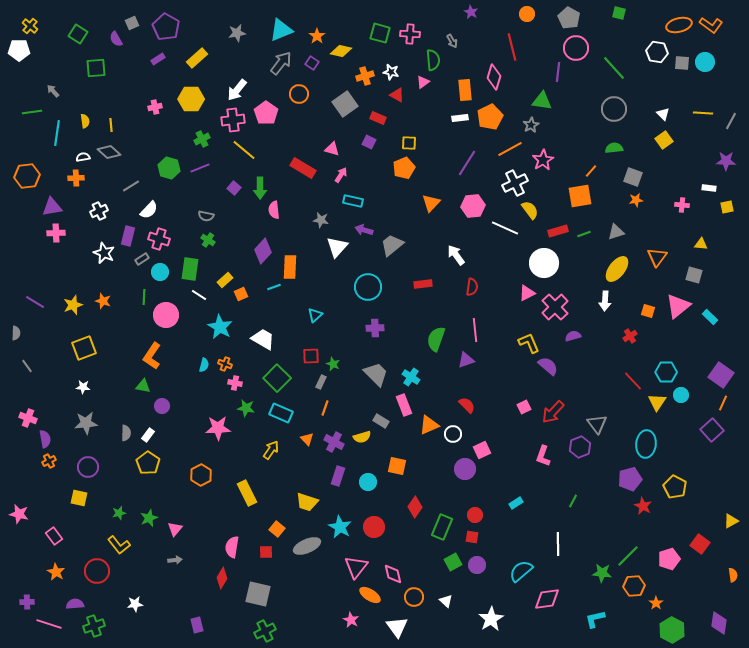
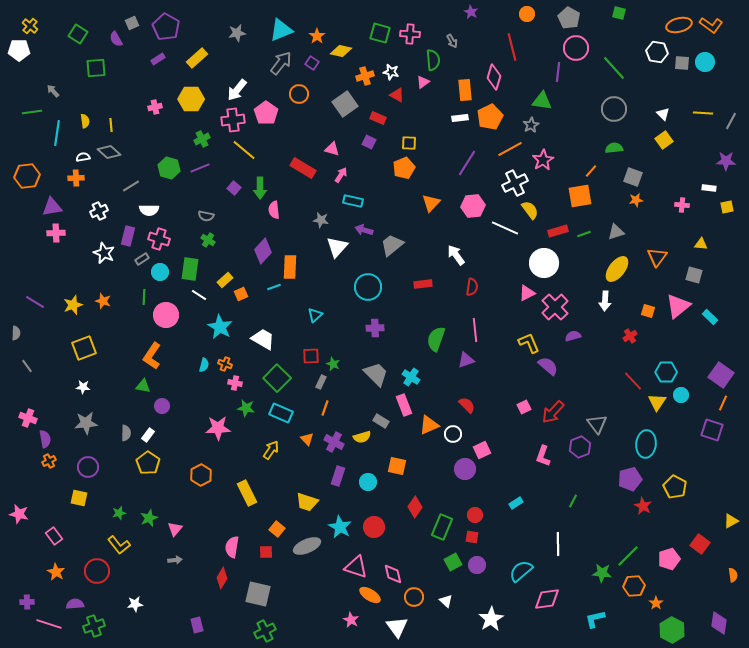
white semicircle at (149, 210): rotated 48 degrees clockwise
purple square at (712, 430): rotated 30 degrees counterclockwise
pink triangle at (356, 567): rotated 50 degrees counterclockwise
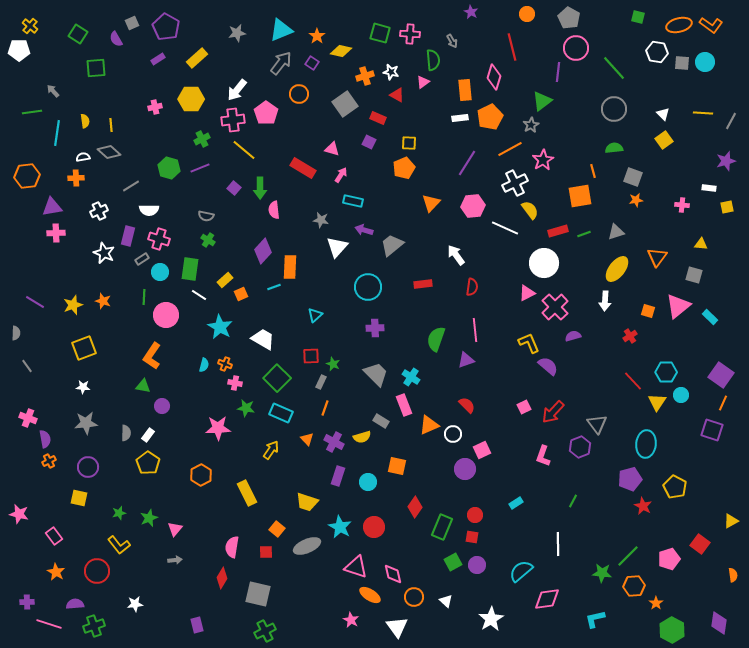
green square at (619, 13): moved 19 px right, 4 px down
green triangle at (542, 101): rotated 45 degrees counterclockwise
purple star at (726, 161): rotated 18 degrees counterclockwise
orange line at (591, 171): moved 2 px right; rotated 56 degrees counterclockwise
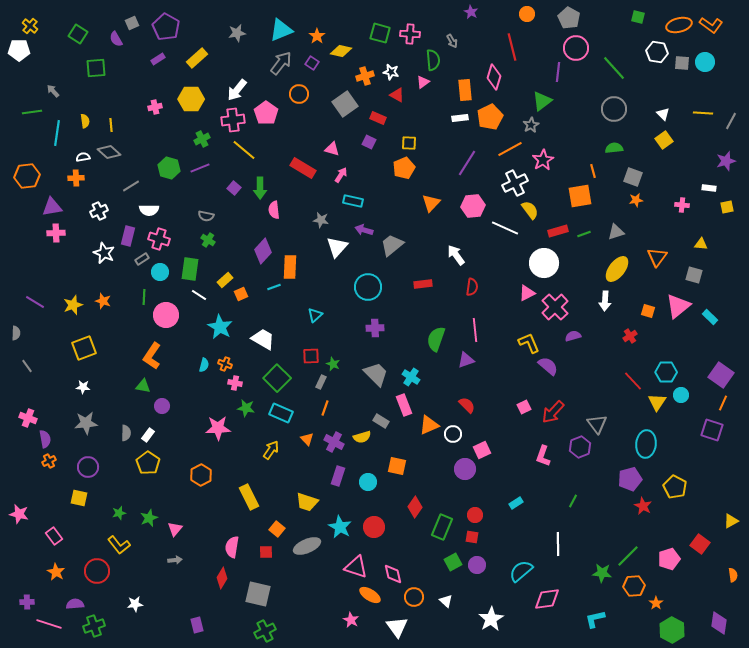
yellow rectangle at (247, 493): moved 2 px right, 4 px down
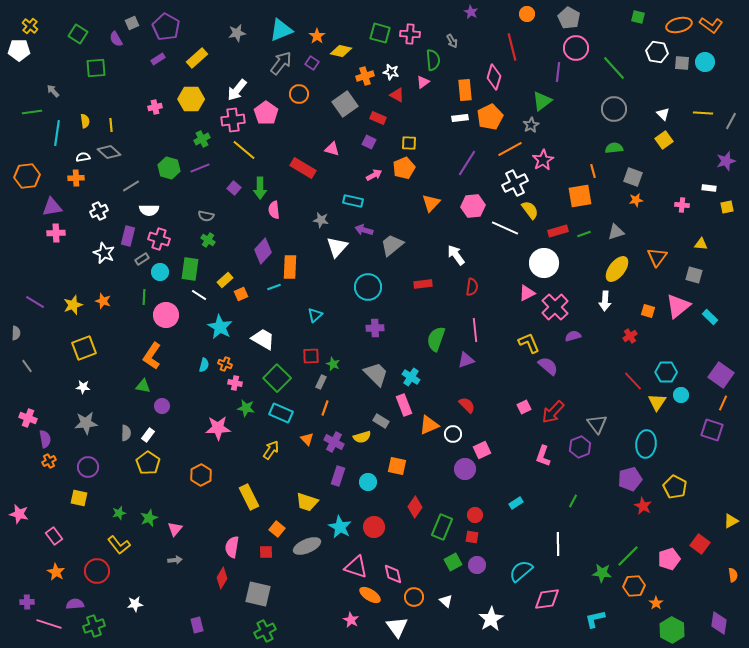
pink arrow at (341, 175): moved 33 px right; rotated 28 degrees clockwise
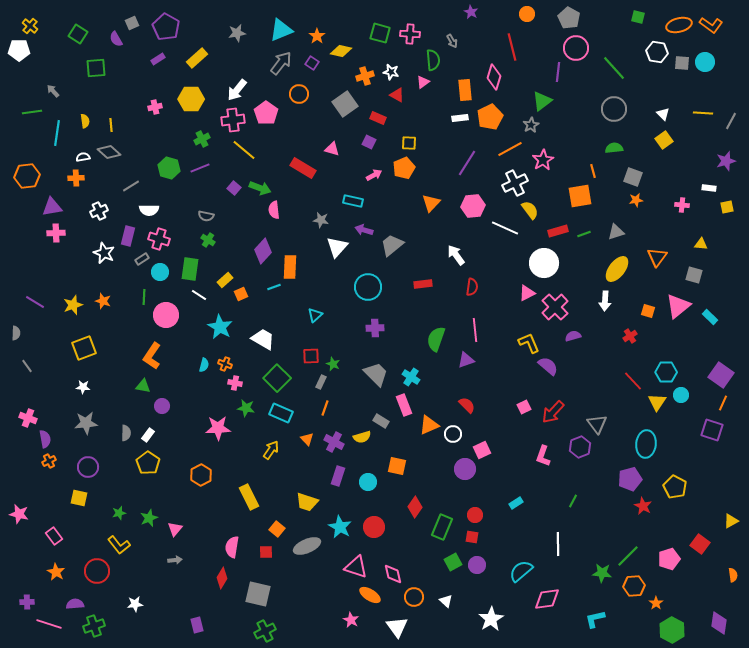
green arrow at (260, 188): rotated 70 degrees counterclockwise
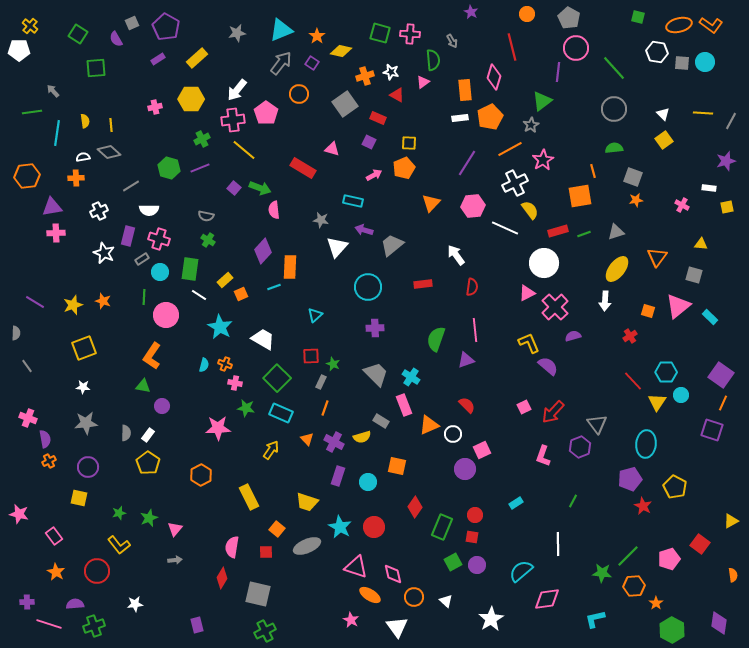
pink cross at (682, 205): rotated 24 degrees clockwise
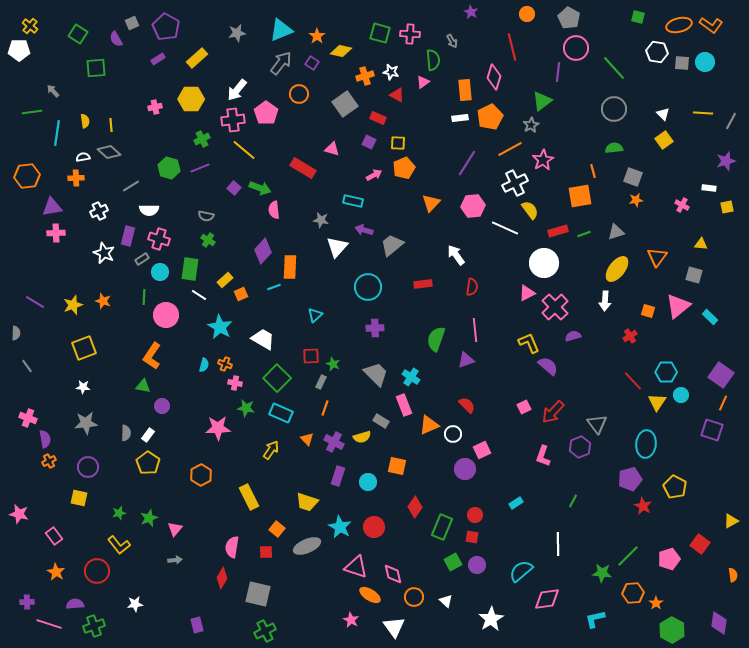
yellow square at (409, 143): moved 11 px left
orange hexagon at (634, 586): moved 1 px left, 7 px down
white triangle at (397, 627): moved 3 px left
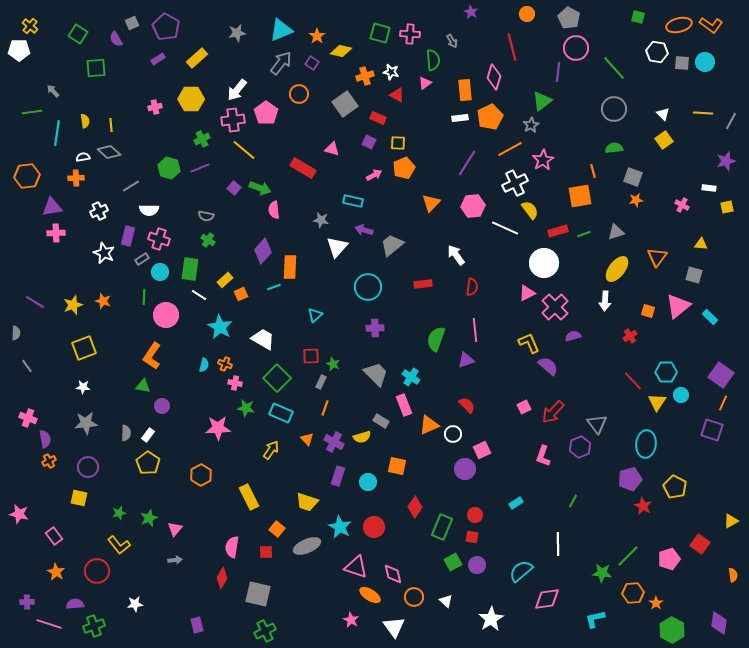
pink triangle at (423, 82): moved 2 px right, 1 px down
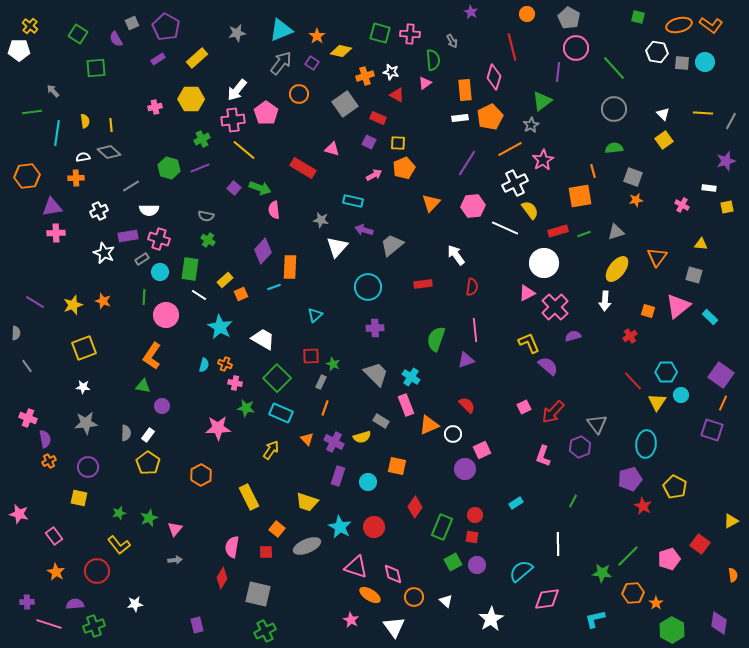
purple rectangle at (128, 236): rotated 66 degrees clockwise
pink rectangle at (404, 405): moved 2 px right
